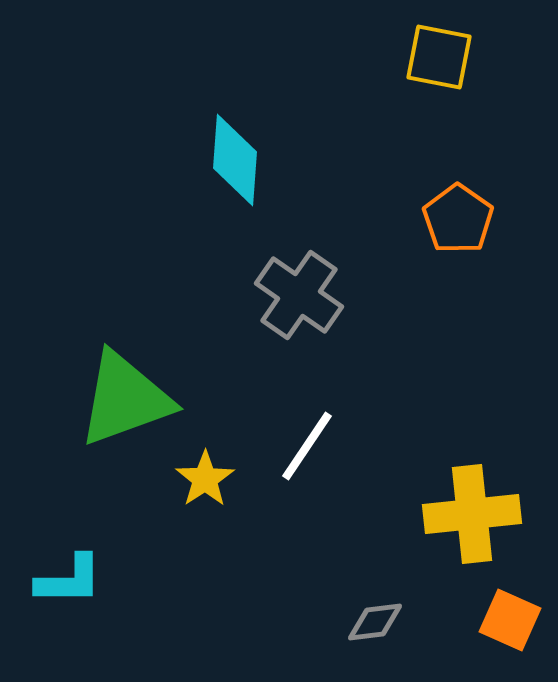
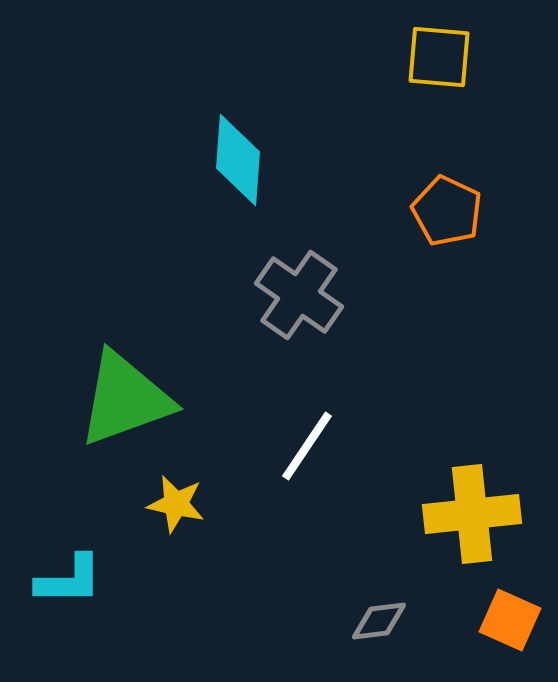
yellow square: rotated 6 degrees counterclockwise
cyan diamond: moved 3 px right
orange pentagon: moved 11 px left, 8 px up; rotated 10 degrees counterclockwise
yellow star: moved 29 px left, 25 px down; rotated 26 degrees counterclockwise
gray diamond: moved 4 px right, 1 px up
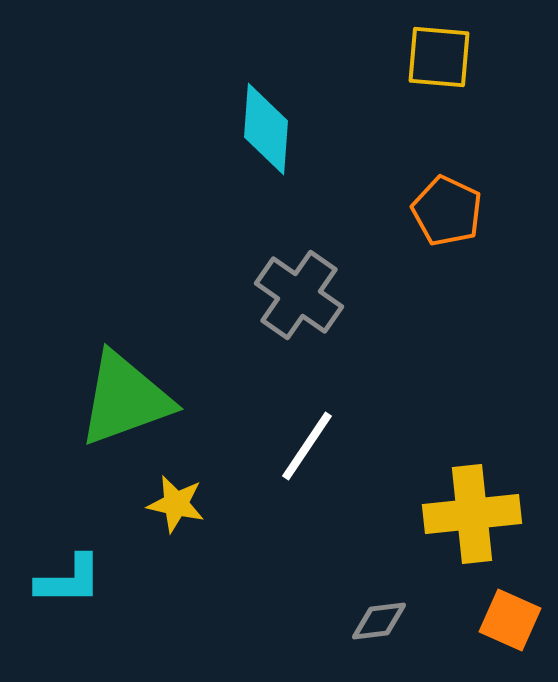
cyan diamond: moved 28 px right, 31 px up
